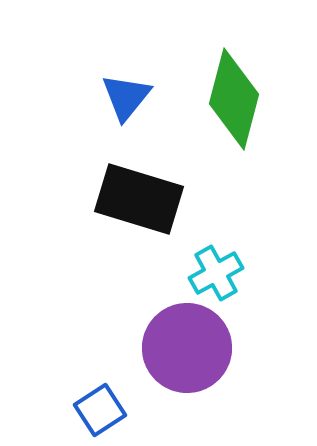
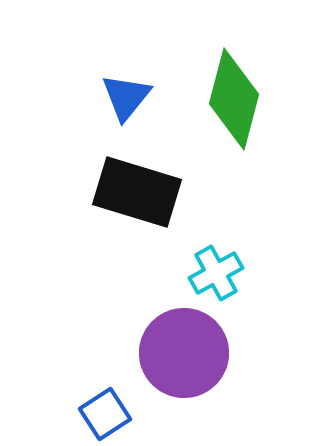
black rectangle: moved 2 px left, 7 px up
purple circle: moved 3 px left, 5 px down
blue square: moved 5 px right, 4 px down
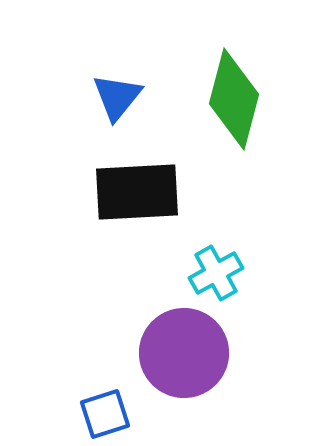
blue triangle: moved 9 px left
black rectangle: rotated 20 degrees counterclockwise
blue square: rotated 15 degrees clockwise
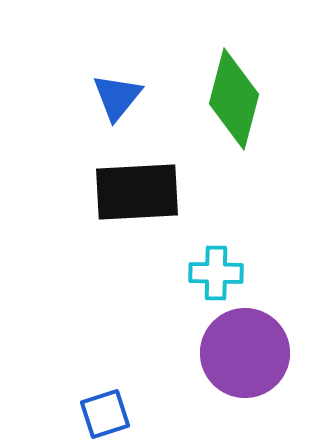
cyan cross: rotated 30 degrees clockwise
purple circle: moved 61 px right
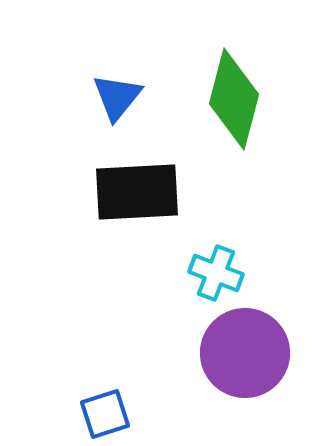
cyan cross: rotated 20 degrees clockwise
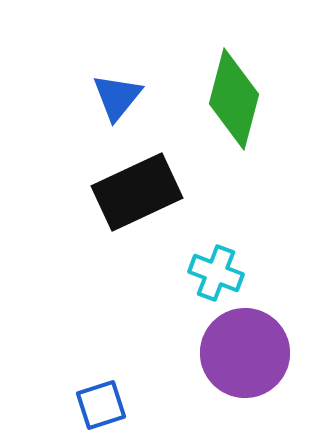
black rectangle: rotated 22 degrees counterclockwise
blue square: moved 4 px left, 9 px up
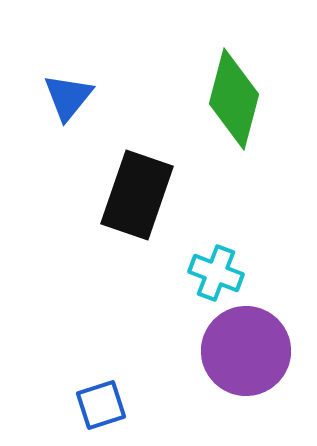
blue triangle: moved 49 px left
black rectangle: moved 3 px down; rotated 46 degrees counterclockwise
purple circle: moved 1 px right, 2 px up
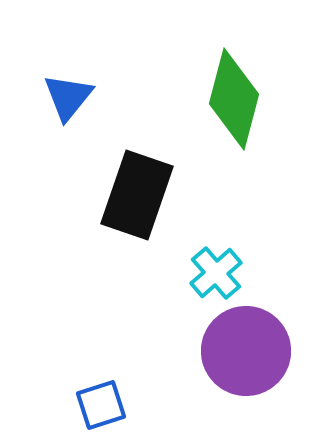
cyan cross: rotated 28 degrees clockwise
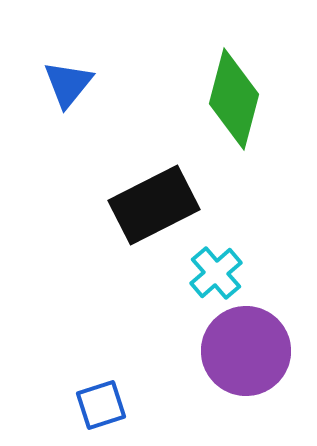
blue triangle: moved 13 px up
black rectangle: moved 17 px right, 10 px down; rotated 44 degrees clockwise
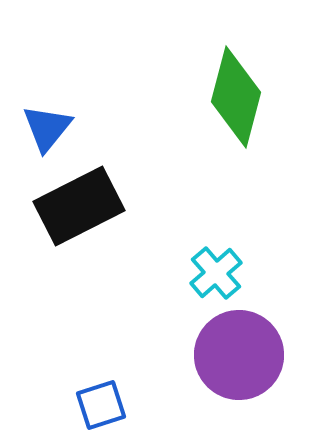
blue triangle: moved 21 px left, 44 px down
green diamond: moved 2 px right, 2 px up
black rectangle: moved 75 px left, 1 px down
purple circle: moved 7 px left, 4 px down
